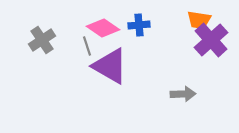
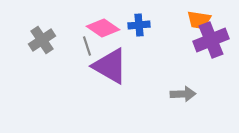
purple cross: rotated 20 degrees clockwise
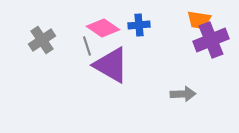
purple triangle: moved 1 px right, 1 px up
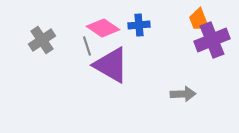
orange trapezoid: rotated 60 degrees clockwise
purple cross: moved 1 px right
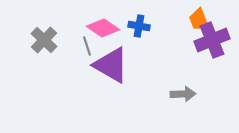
blue cross: moved 1 px down; rotated 15 degrees clockwise
gray cross: moved 2 px right; rotated 12 degrees counterclockwise
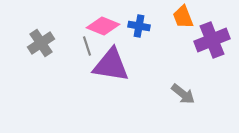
orange trapezoid: moved 16 px left, 3 px up
pink diamond: moved 2 px up; rotated 12 degrees counterclockwise
gray cross: moved 3 px left, 3 px down; rotated 12 degrees clockwise
purple triangle: rotated 21 degrees counterclockwise
gray arrow: rotated 40 degrees clockwise
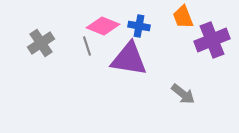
purple triangle: moved 18 px right, 6 px up
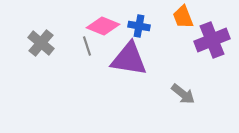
gray cross: rotated 16 degrees counterclockwise
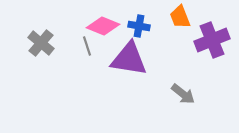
orange trapezoid: moved 3 px left
